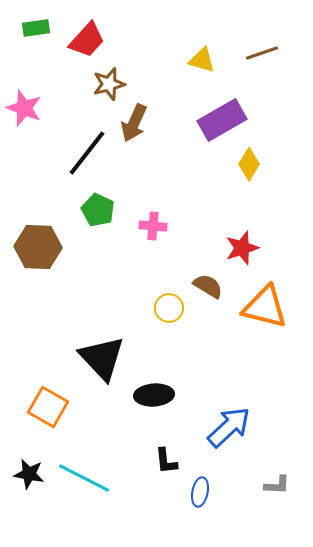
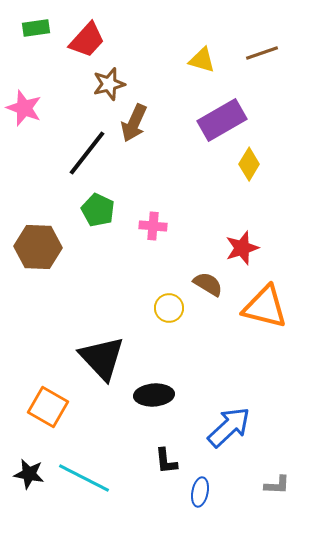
brown semicircle: moved 2 px up
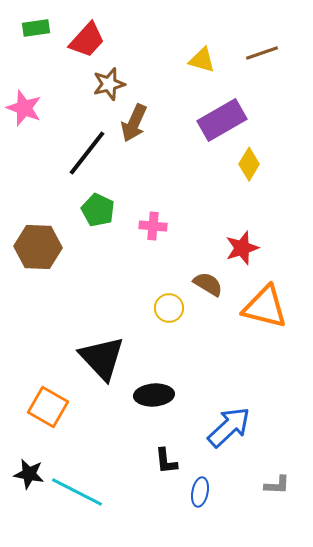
cyan line: moved 7 px left, 14 px down
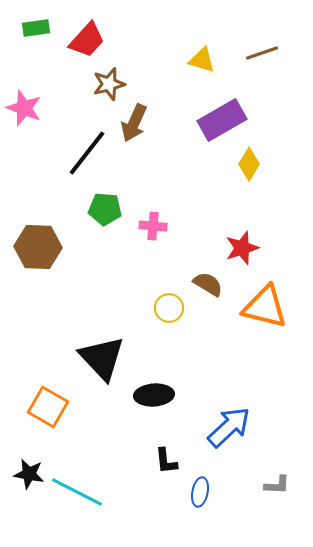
green pentagon: moved 7 px right, 1 px up; rotated 20 degrees counterclockwise
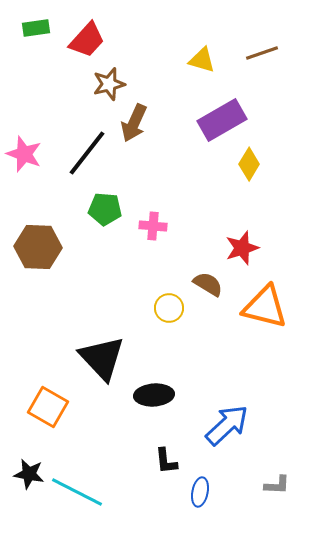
pink star: moved 46 px down
blue arrow: moved 2 px left, 2 px up
